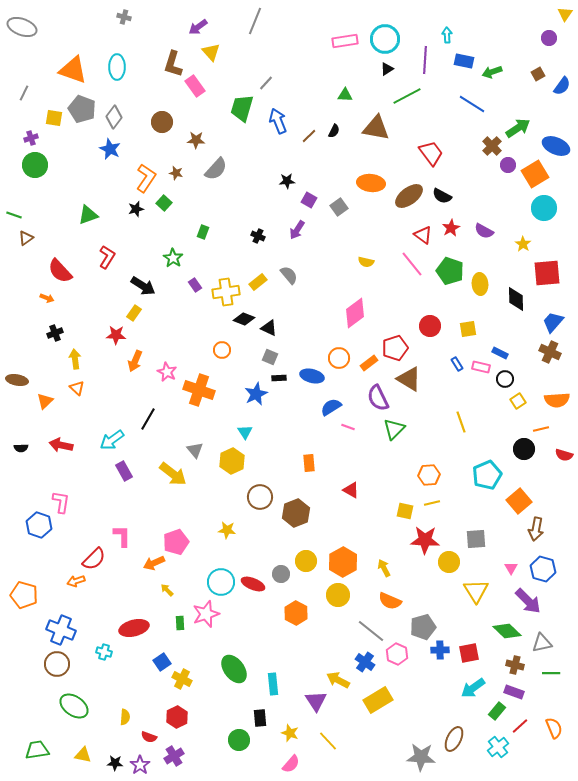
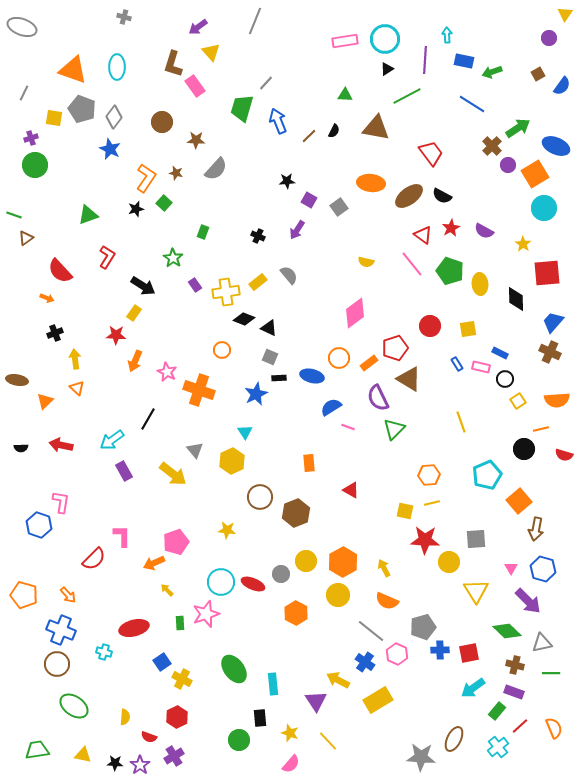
orange arrow at (76, 581): moved 8 px left, 14 px down; rotated 114 degrees counterclockwise
orange semicircle at (390, 601): moved 3 px left
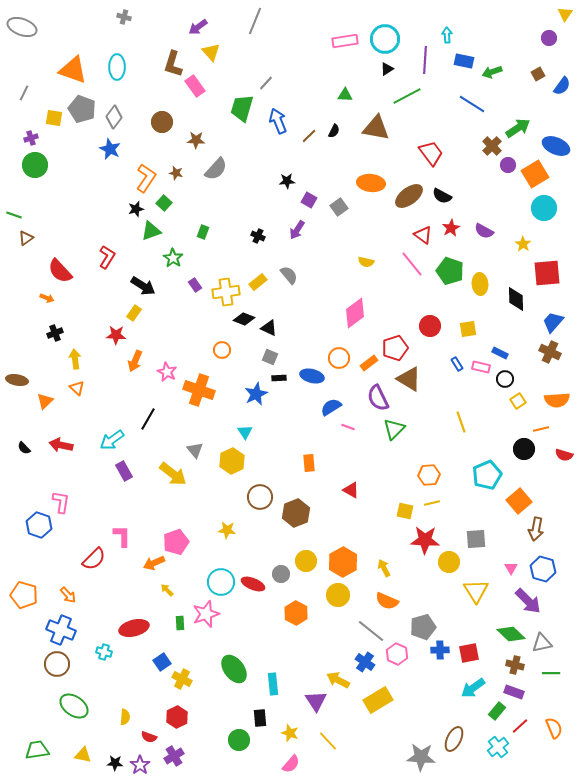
green triangle at (88, 215): moved 63 px right, 16 px down
black semicircle at (21, 448): moved 3 px right; rotated 48 degrees clockwise
green diamond at (507, 631): moved 4 px right, 3 px down
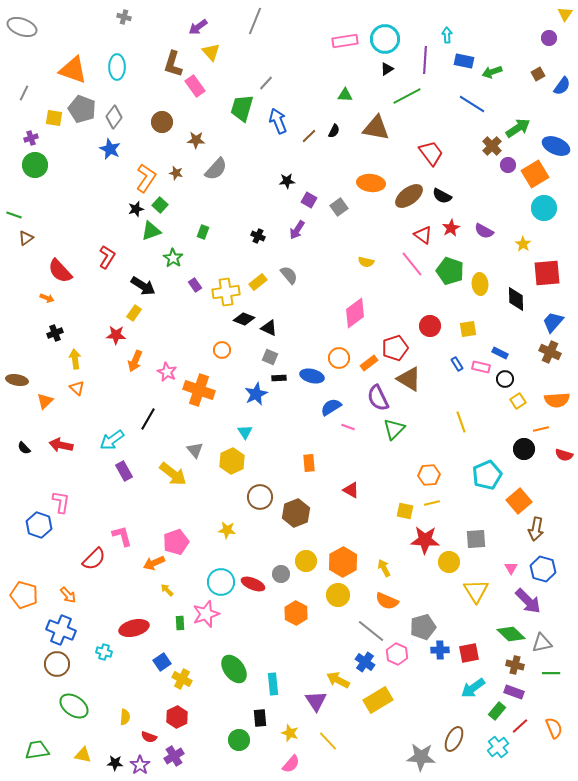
green square at (164, 203): moved 4 px left, 2 px down
pink L-shape at (122, 536): rotated 15 degrees counterclockwise
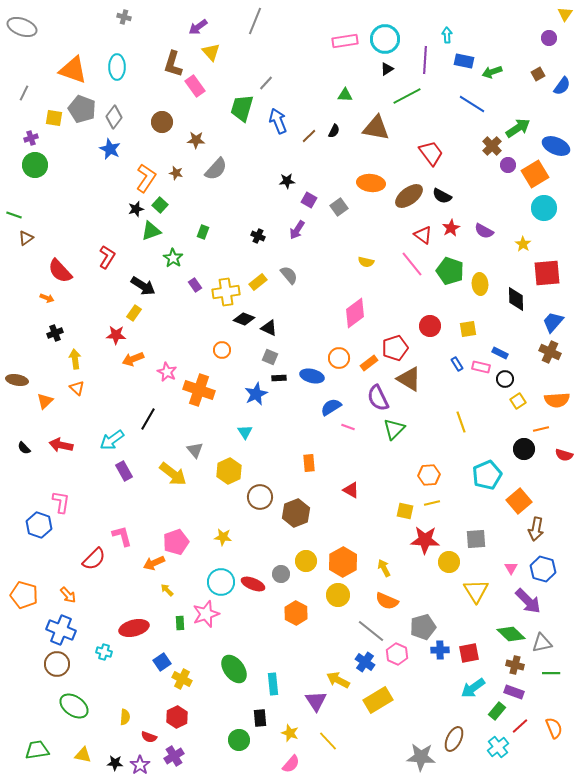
orange arrow at (135, 361): moved 2 px left, 2 px up; rotated 45 degrees clockwise
yellow hexagon at (232, 461): moved 3 px left, 10 px down
yellow star at (227, 530): moved 4 px left, 7 px down
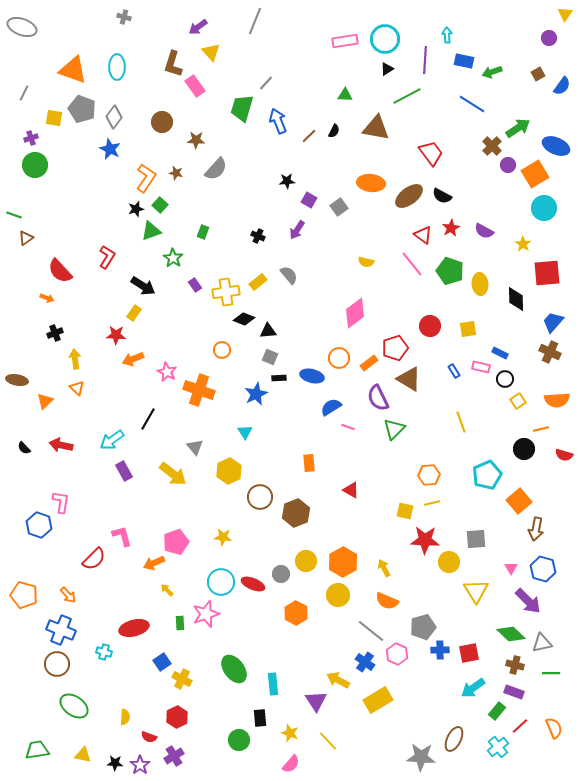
black triangle at (269, 328): moved 1 px left, 3 px down; rotated 30 degrees counterclockwise
blue rectangle at (457, 364): moved 3 px left, 7 px down
gray triangle at (195, 450): moved 3 px up
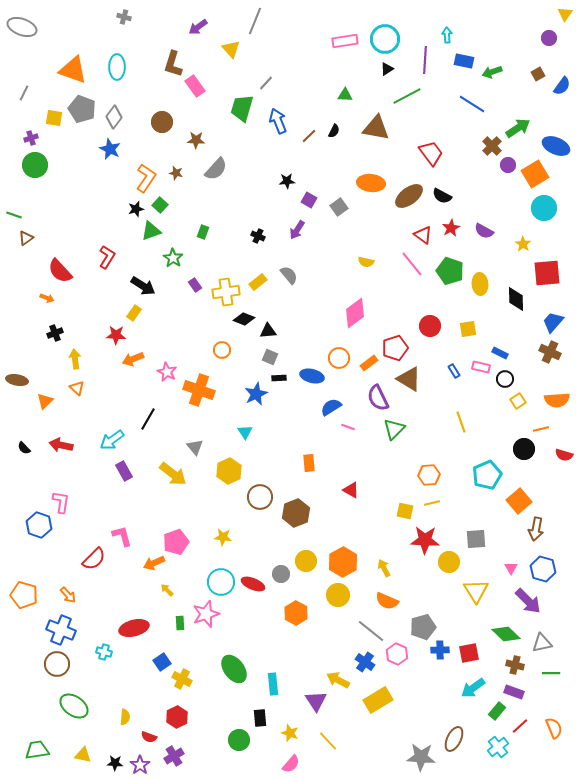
yellow triangle at (211, 52): moved 20 px right, 3 px up
green diamond at (511, 634): moved 5 px left
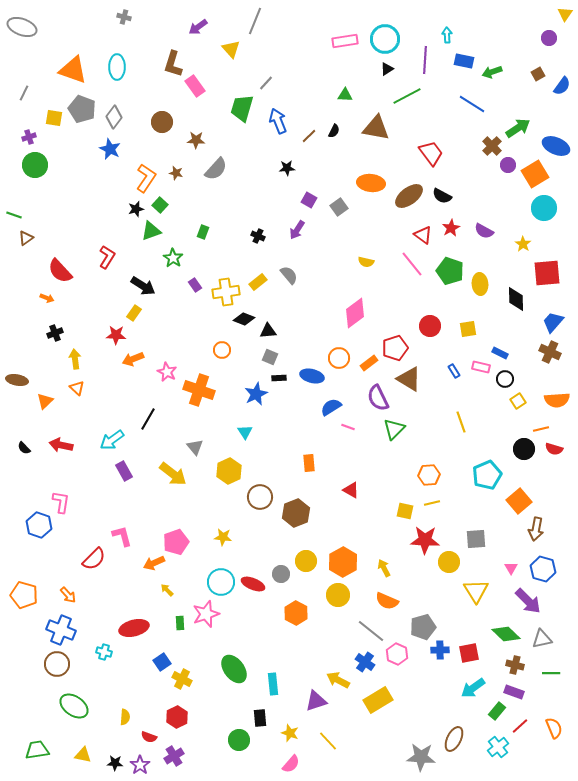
purple cross at (31, 138): moved 2 px left, 1 px up
black star at (287, 181): moved 13 px up
red semicircle at (564, 455): moved 10 px left, 6 px up
gray triangle at (542, 643): moved 4 px up
purple triangle at (316, 701): rotated 45 degrees clockwise
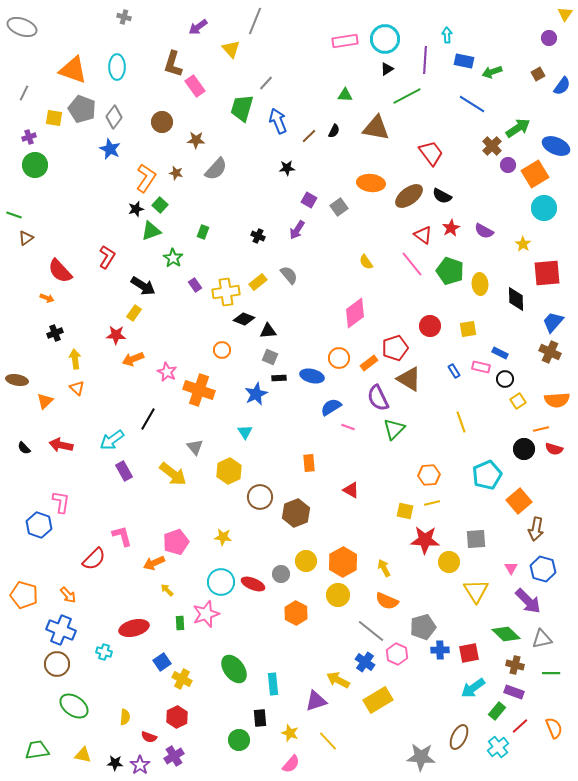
yellow semicircle at (366, 262): rotated 42 degrees clockwise
brown ellipse at (454, 739): moved 5 px right, 2 px up
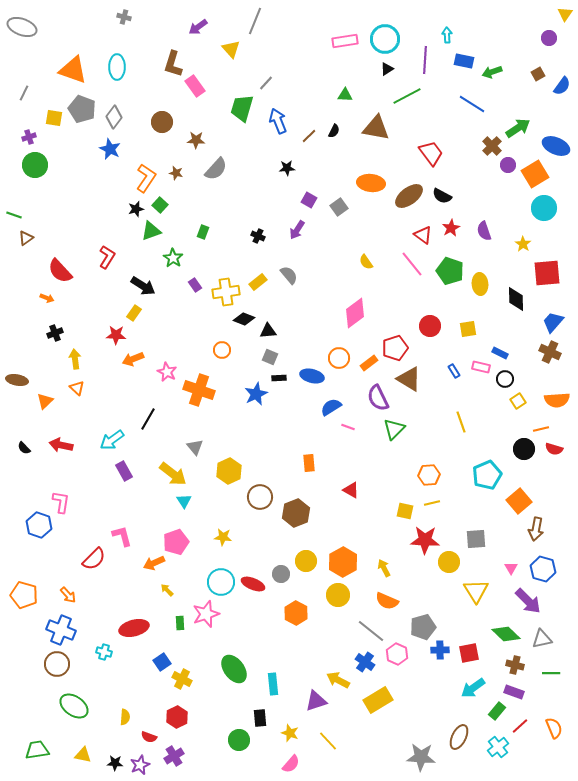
purple semicircle at (484, 231): rotated 42 degrees clockwise
cyan triangle at (245, 432): moved 61 px left, 69 px down
purple star at (140, 765): rotated 12 degrees clockwise
